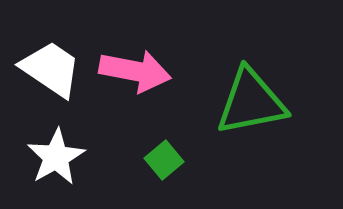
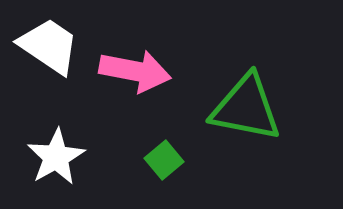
white trapezoid: moved 2 px left, 23 px up
green triangle: moved 5 px left, 6 px down; rotated 22 degrees clockwise
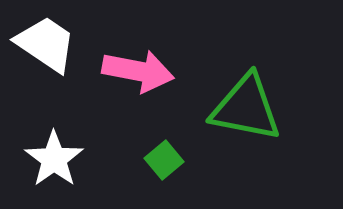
white trapezoid: moved 3 px left, 2 px up
pink arrow: moved 3 px right
white star: moved 2 px left, 2 px down; rotated 6 degrees counterclockwise
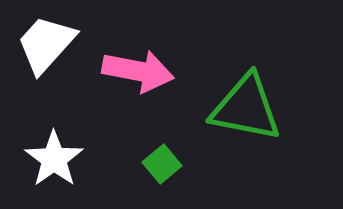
white trapezoid: rotated 82 degrees counterclockwise
green square: moved 2 px left, 4 px down
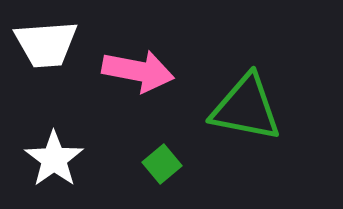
white trapezoid: rotated 136 degrees counterclockwise
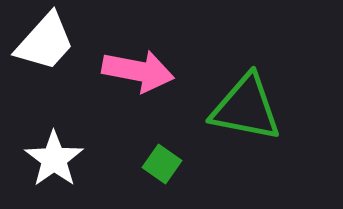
white trapezoid: moved 1 px left, 2 px up; rotated 44 degrees counterclockwise
green square: rotated 15 degrees counterclockwise
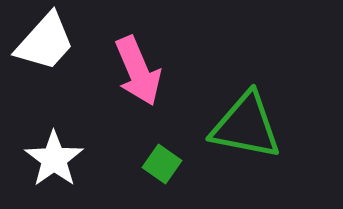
pink arrow: rotated 56 degrees clockwise
green triangle: moved 18 px down
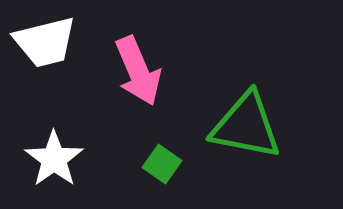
white trapezoid: rotated 34 degrees clockwise
